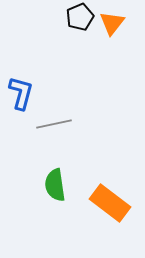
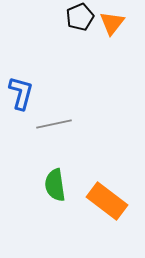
orange rectangle: moved 3 px left, 2 px up
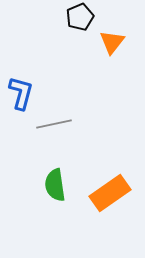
orange triangle: moved 19 px down
orange rectangle: moved 3 px right, 8 px up; rotated 72 degrees counterclockwise
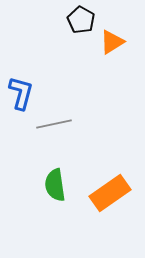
black pentagon: moved 1 px right, 3 px down; rotated 20 degrees counterclockwise
orange triangle: rotated 20 degrees clockwise
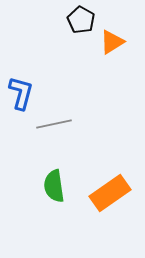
green semicircle: moved 1 px left, 1 px down
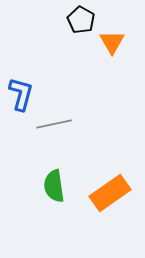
orange triangle: rotated 28 degrees counterclockwise
blue L-shape: moved 1 px down
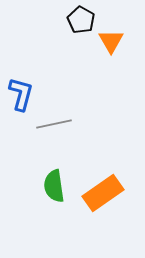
orange triangle: moved 1 px left, 1 px up
orange rectangle: moved 7 px left
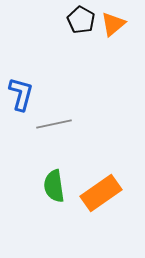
orange triangle: moved 2 px right, 17 px up; rotated 20 degrees clockwise
orange rectangle: moved 2 px left
